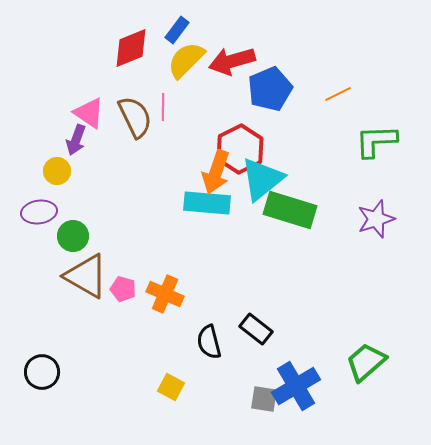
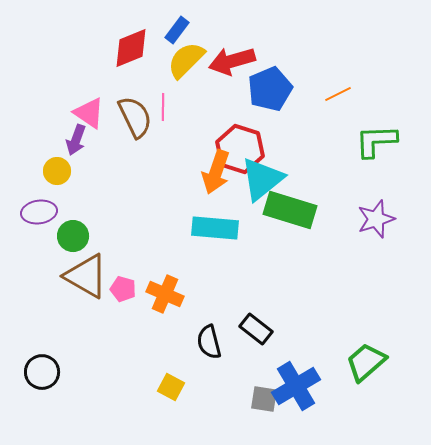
red hexagon: rotated 15 degrees counterclockwise
cyan rectangle: moved 8 px right, 25 px down
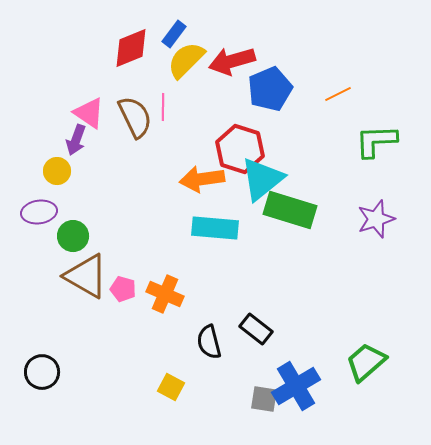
blue rectangle: moved 3 px left, 4 px down
orange arrow: moved 14 px left, 7 px down; rotated 63 degrees clockwise
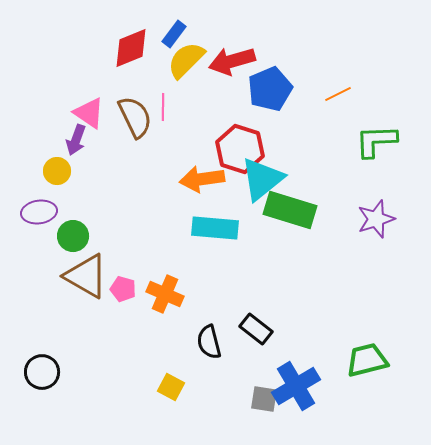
green trapezoid: moved 1 px right, 2 px up; rotated 27 degrees clockwise
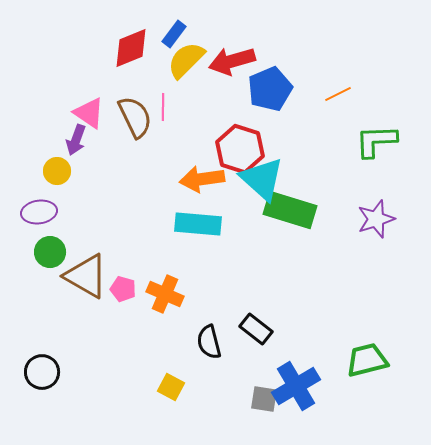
cyan triangle: rotated 39 degrees counterclockwise
cyan rectangle: moved 17 px left, 4 px up
green circle: moved 23 px left, 16 px down
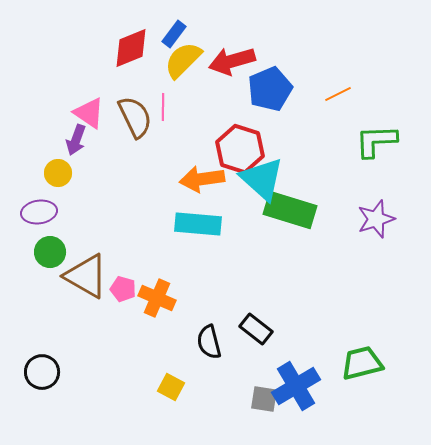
yellow semicircle: moved 3 px left
yellow circle: moved 1 px right, 2 px down
orange cross: moved 8 px left, 4 px down
green trapezoid: moved 5 px left, 3 px down
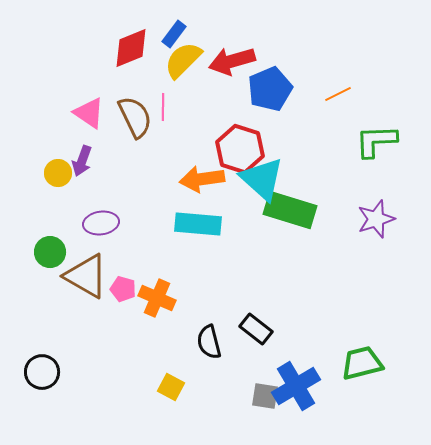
purple arrow: moved 6 px right, 21 px down
purple ellipse: moved 62 px right, 11 px down
gray square: moved 1 px right, 3 px up
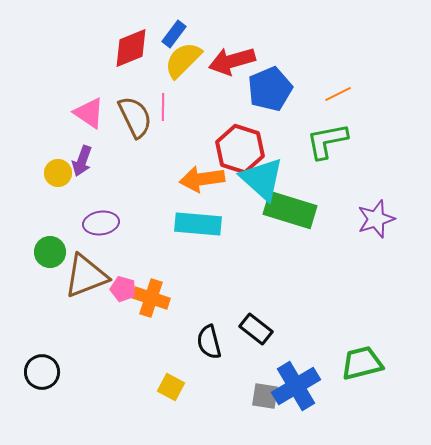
green L-shape: moved 49 px left; rotated 9 degrees counterclockwise
brown triangle: rotated 51 degrees counterclockwise
orange cross: moved 6 px left; rotated 6 degrees counterclockwise
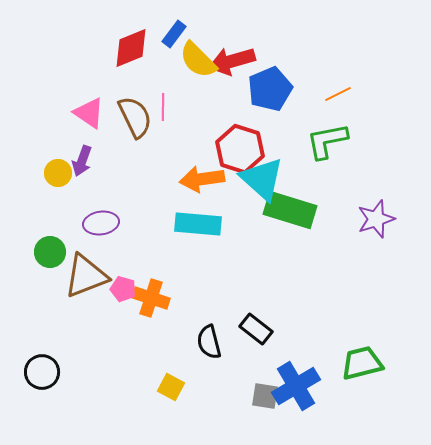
yellow semicircle: moved 15 px right; rotated 90 degrees counterclockwise
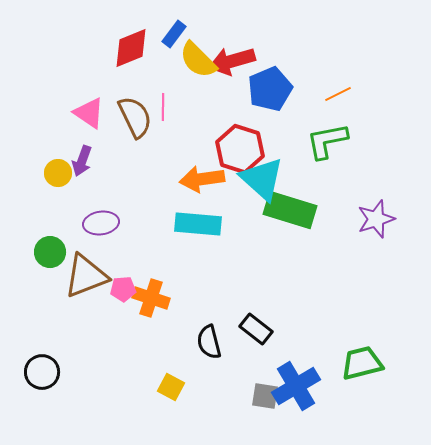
pink pentagon: rotated 20 degrees counterclockwise
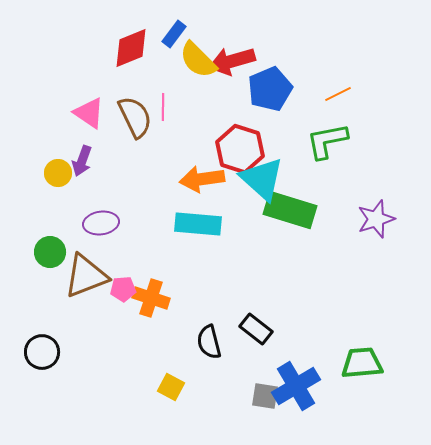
green trapezoid: rotated 9 degrees clockwise
black circle: moved 20 px up
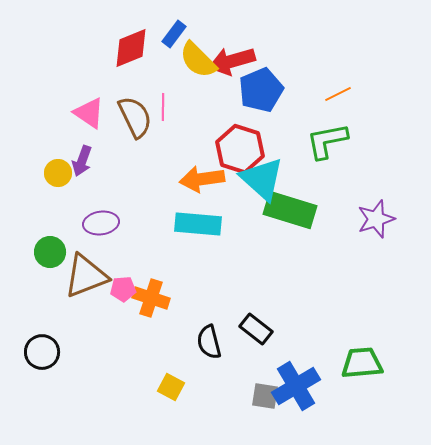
blue pentagon: moved 9 px left, 1 px down
